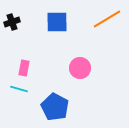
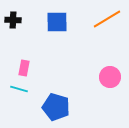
black cross: moved 1 px right, 2 px up; rotated 21 degrees clockwise
pink circle: moved 30 px right, 9 px down
blue pentagon: moved 1 px right; rotated 12 degrees counterclockwise
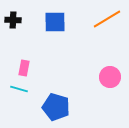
blue square: moved 2 px left
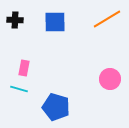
black cross: moved 2 px right
pink circle: moved 2 px down
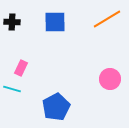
black cross: moved 3 px left, 2 px down
pink rectangle: moved 3 px left; rotated 14 degrees clockwise
cyan line: moved 7 px left
blue pentagon: rotated 28 degrees clockwise
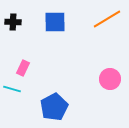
black cross: moved 1 px right
pink rectangle: moved 2 px right
blue pentagon: moved 2 px left
